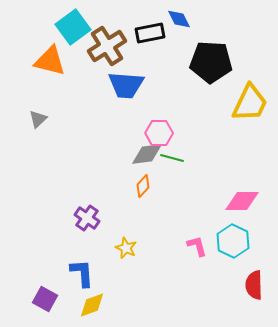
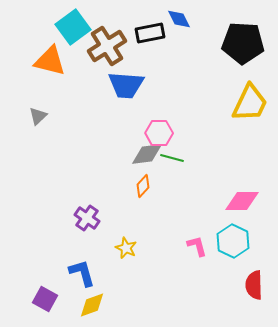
black pentagon: moved 32 px right, 19 px up
gray triangle: moved 3 px up
blue L-shape: rotated 12 degrees counterclockwise
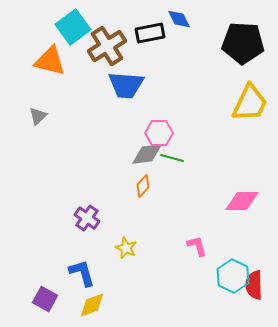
cyan hexagon: moved 35 px down
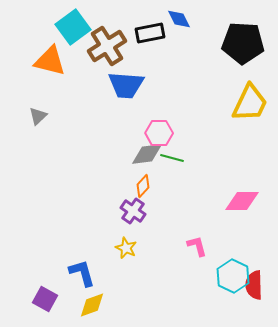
purple cross: moved 46 px right, 7 px up
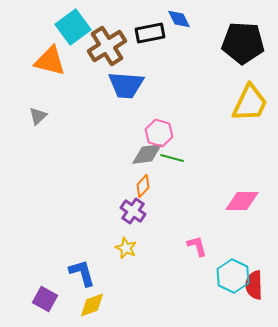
pink hexagon: rotated 16 degrees clockwise
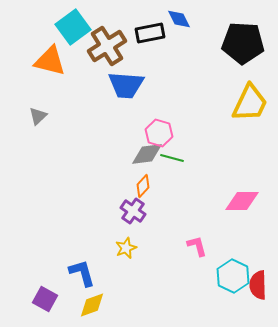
yellow star: rotated 25 degrees clockwise
red semicircle: moved 4 px right
